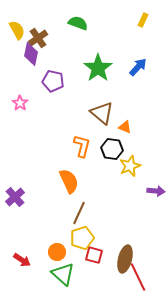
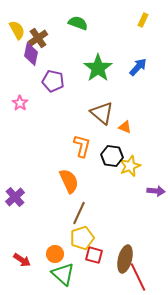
black hexagon: moved 7 px down
orange circle: moved 2 px left, 2 px down
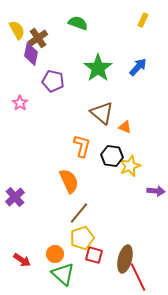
brown line: rotated 15 degrees clockwise
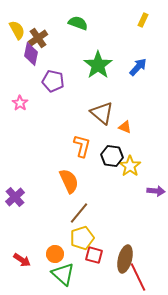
green star: moved 3 px up
yellow star: rotated 15 degrees counterclockwise
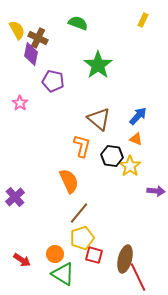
brown cross: rotated 30 degrees counterclockwise
blue arrow: moved 49 px down
brown triangle: moved 3 px left, 6 px down
orange triangle: moved 11 px right, 12 px down
green triangle: rotated 10 degrees counterclockwise
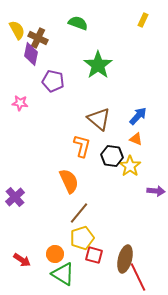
pink star: rotated 28 degrees counterclockwise
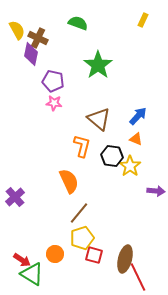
pink star: moved 34 px right
green triangle: moved 31 px left
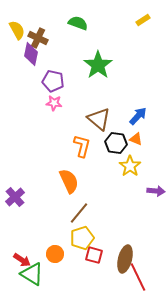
yellow rectangle: rotated 32 degrees clockwise
black hexagon: moved 4 px right, 13 px up
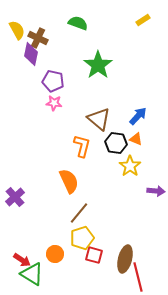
red line: rotated 12 degrees clockwise
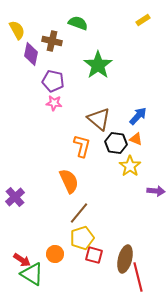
brown cross: moved 14 px right, 3 px down; rotated 12 degrees counterclockwise
